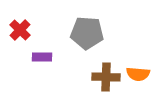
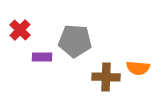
gray pentagon: moved 12 px left, 8 px down
orange semicircle: moved 6 px up
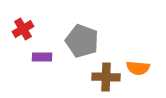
red cross: moved 3 px right, 1 px up; rotated 15 degrees clockwise
gray pentagon: moved 7 px right; rotated 16 degrees clockwise
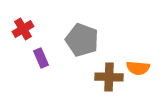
gray pentagon: moved 1 px up
purple rectangle: moved 1 px left, 1 px down; rotated 66 degrees clockwise
brown cross: moved 3 px right
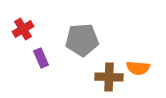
gray pentagon: rotated 24 degrees counterclockwise
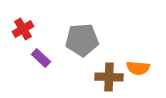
purple rectangle: rotated 24 degrees counterclockwise
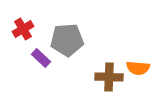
gray pentagon: moved 15 px left
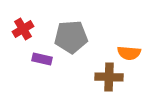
gray pentagon: moved 4 px right, 3 px up
purple rectangle: moved 1 px right, 1 px down; rotated 30 degrees counterclockwise
orange semicircle: moved 9 px left, 15 px up
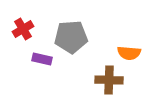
brown cross: moved 3 px down
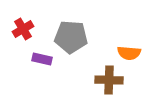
gray pentagon: rotated 8 degrees clockwise
